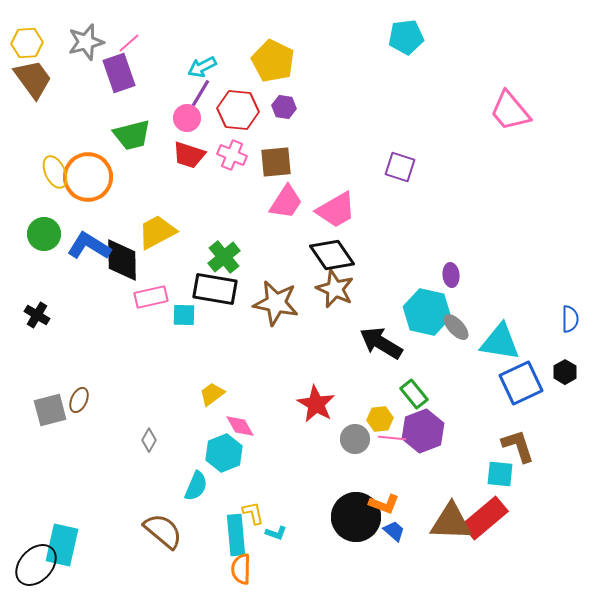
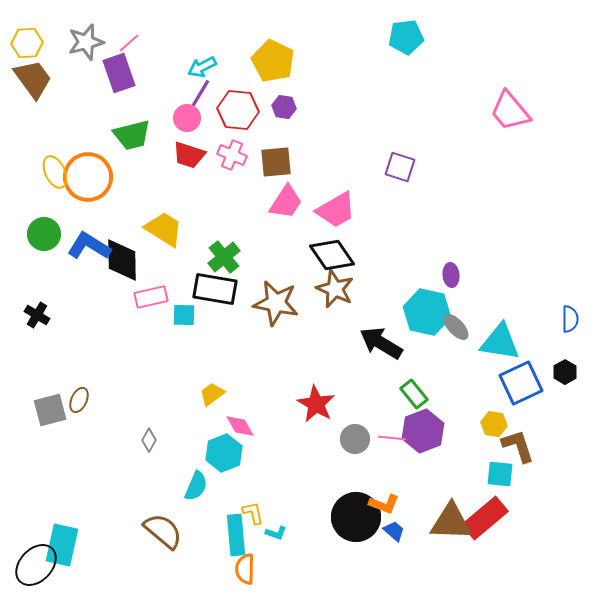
yellow trapezoid at (157, 232): moved 7 px right, 3 px up; rotated 60 degrees clockwise
yellow hexagon at (380, 419): moved 114 px right, 5 px down; rotated 15 degrees clockwise
orange semicircle at (241, 569): moved 4 px right
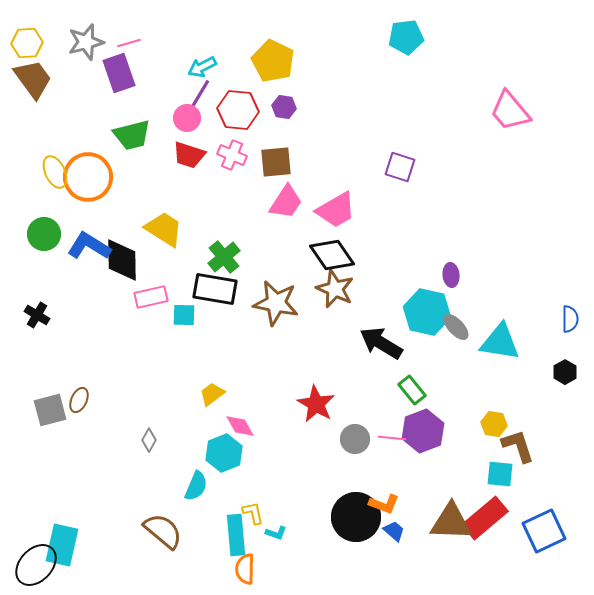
pink line at (129, 43): rotated 25 degrees clockwise
blue square at (521, 383): moved 23 px right, 148 px down
green rectangle at (414, 394): moved 2 px left, 4 px up
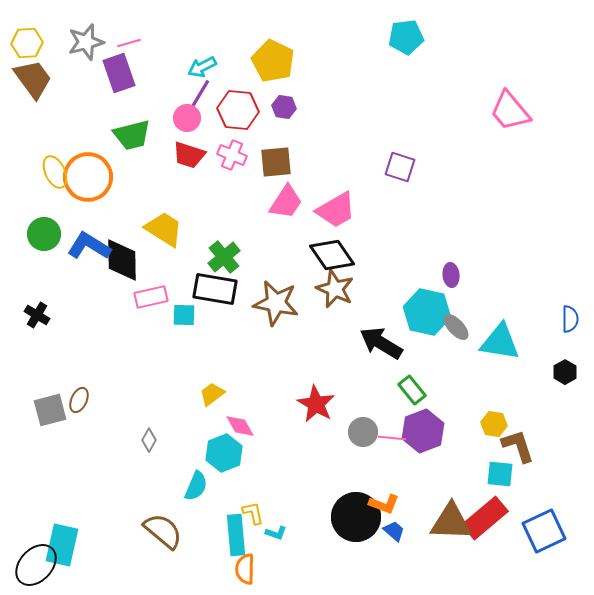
gray circle at (355, 439): moved 8 px right, 7 px up
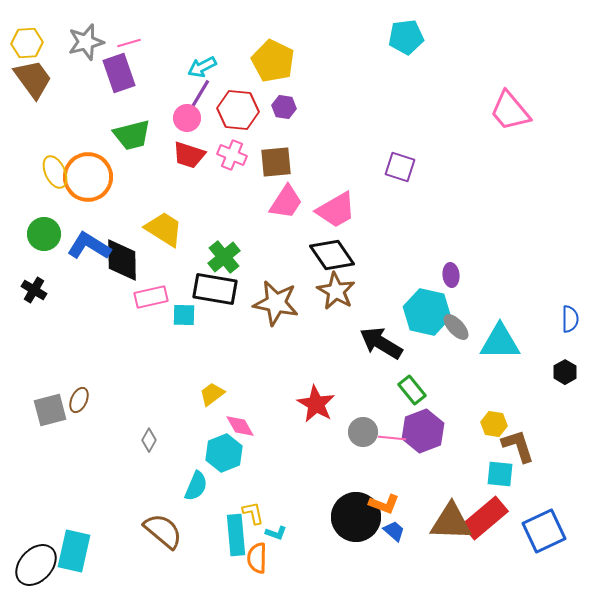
brown star at (335, 289): moved 1 px right, 2 px down; rotated 6 degrees clockwise
black cross at (37, 315): moved 3 px left, 25 px up
cyan triangle at (500, 342): rotated 9 degrees counterclockwise
cyan rectangle at (62, 545): moved 12 px right, 6 px down
orange semicircle at (245, 569): moved 12 px right, 11 px up
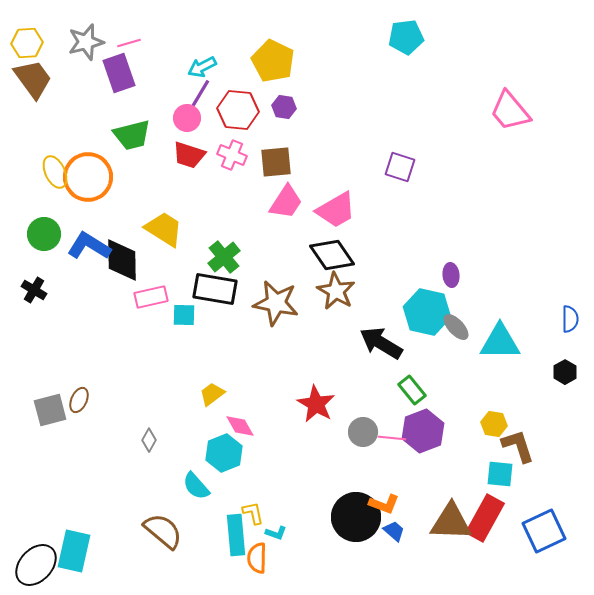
cyan semicircle at (196, 486): rotated 116 degrees clockwise
red rectangle at (485, 518): rotated 21 degrees counterclockwise
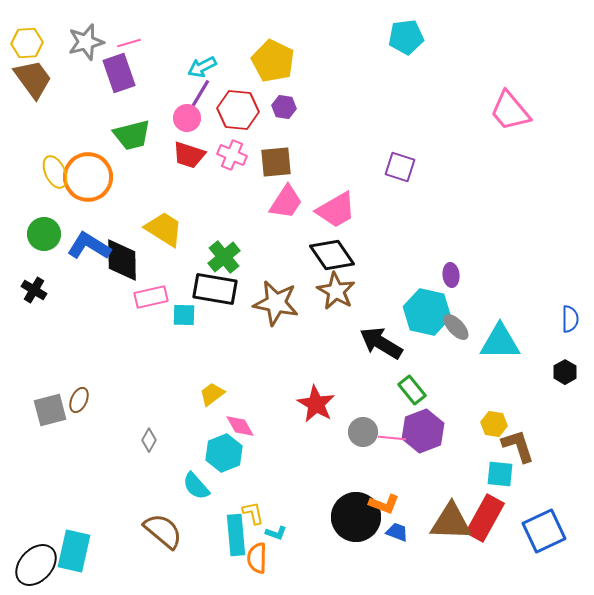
blue trapezoid at (394, 531): moved 3 px right, 1 px down; rotated 20 degrees counterclockwise
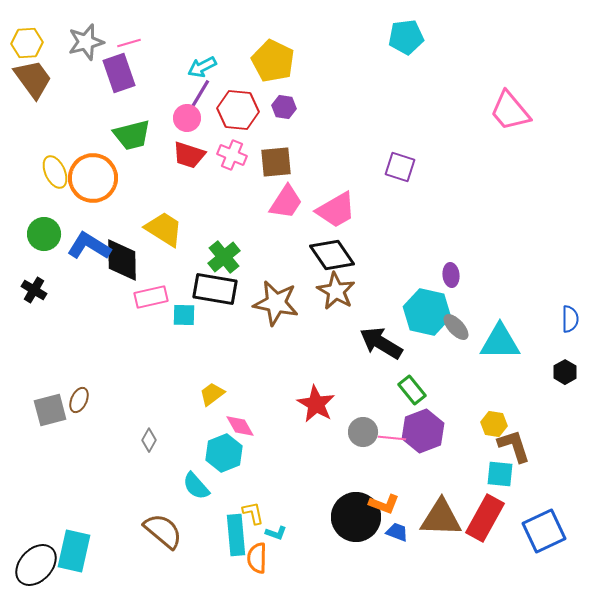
orange circle at (88, 177): moved 5 px right, 1 px down
brown L-shape at (518, 446): moved 4 px left
brown triangle at (451, 522): moved 10 px left, 4 px up
